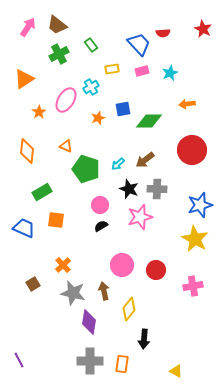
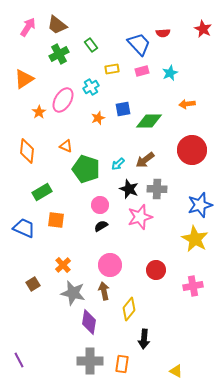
pink ellipse at (66, 100): moved 3 px left
pink circle at (122, 265): moved 12 px left
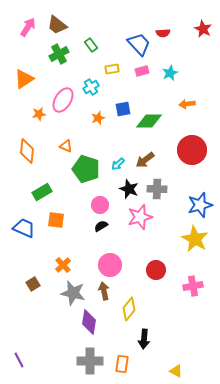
orange star at (39, 112): moved 2 px down; rotated 24 degrees clockwise
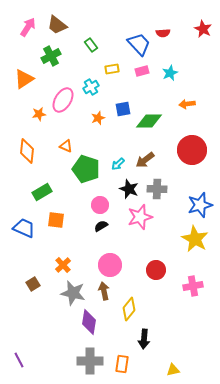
green cross at (59, 54): moved 8 px left, 2 px down
yellow triangle at (176, 371): moved 3 px left, 1 px up; rotated 40 degrees counterclockwise
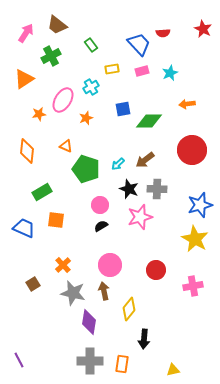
pink arrow at (28, 27): moved 2 px left, 6 px down
orange star at (98, 118): moved 12 px left
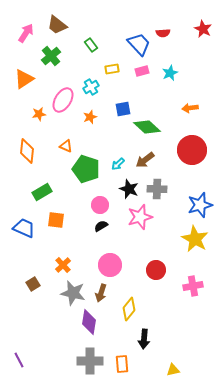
green cross at (51, 56): rotated 12 degrees counterclockwise
orange arrow at (187, 104): moved 3 px right, 4 px down
orange star at (86, 118): moved 4 px right, 1 px up
green diamond at (149, 121): moved 2 px left, 6 px down; rotated 44 degrees clockwise
brown arrow at (104, 291): moved 3 px left, 2 px down; rotated 150 degrees counterclockwise
orange rectangle at (122, 364): rotated 12 degrees counterclockwise
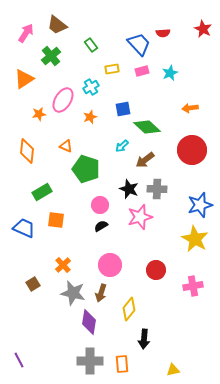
cyan arrow at (118, 164): moved 4 px right, 18 px up
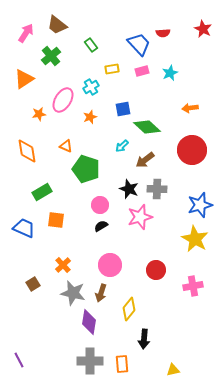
orange diamond at (27, 151): rotated 15 degrees counterclockwise
